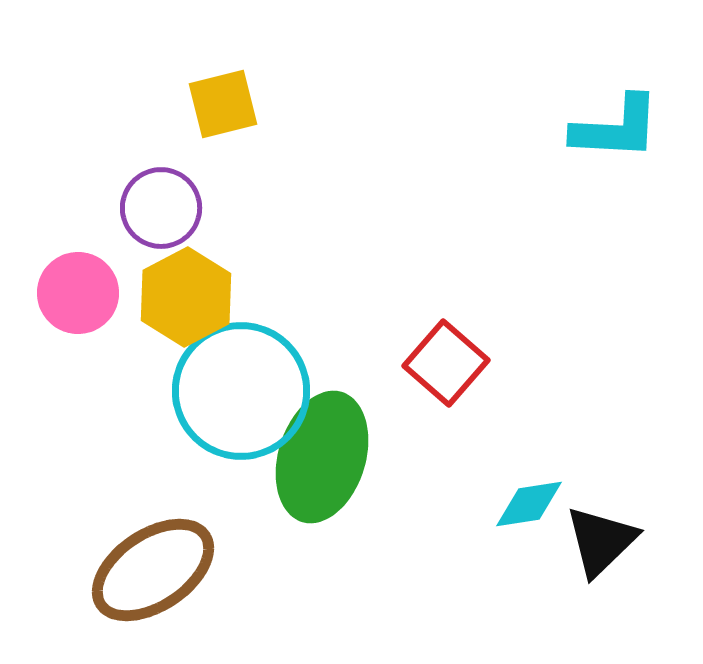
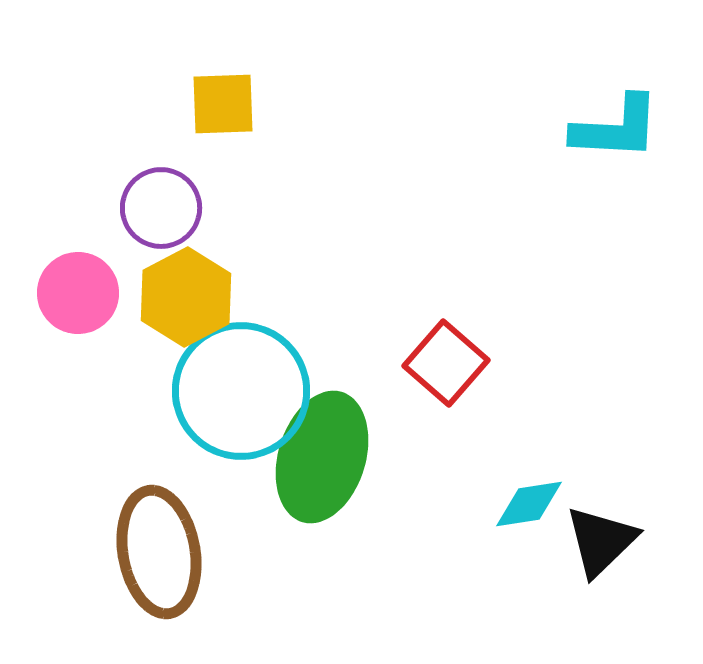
yellow square: rotated 12 degrees clockwise
brown ellipse: moved 6 px right, 18 px up; rotated 66 degrees counterclockwise
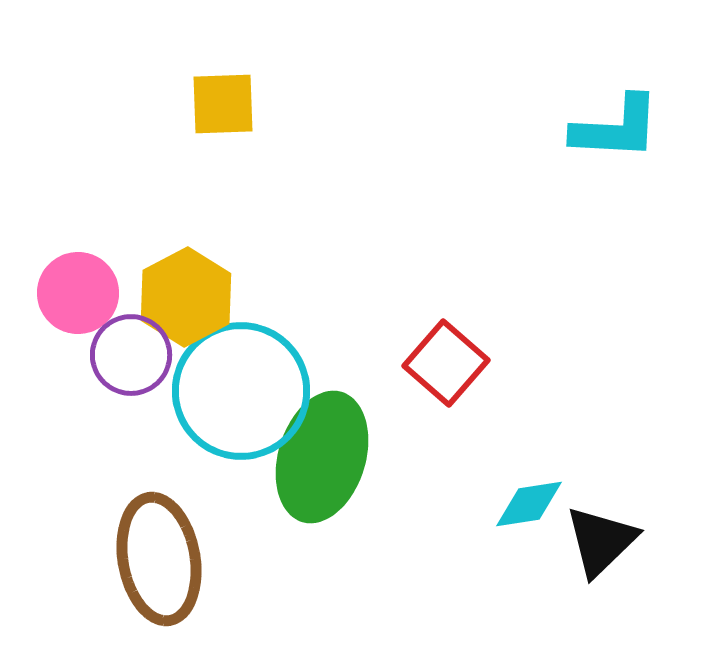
purple circle: moved 30 px left, 147 px down
brown ellipse: moved 7 px down
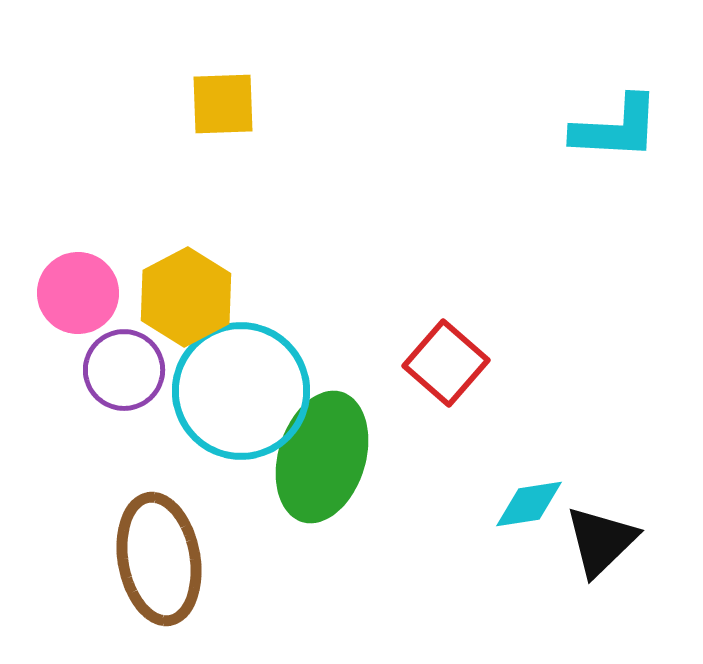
purple circle: moved 7 px left, 15 px down
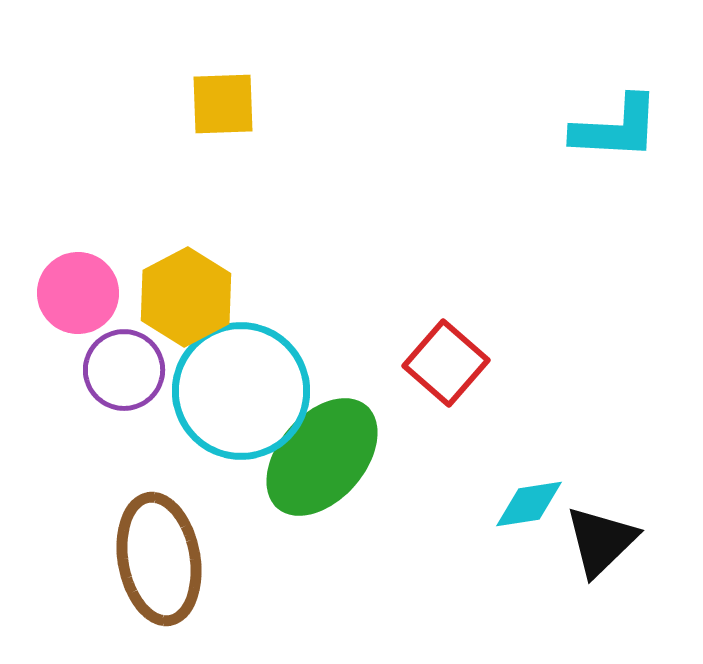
green ellipse: rotated 24 degrees clockwise
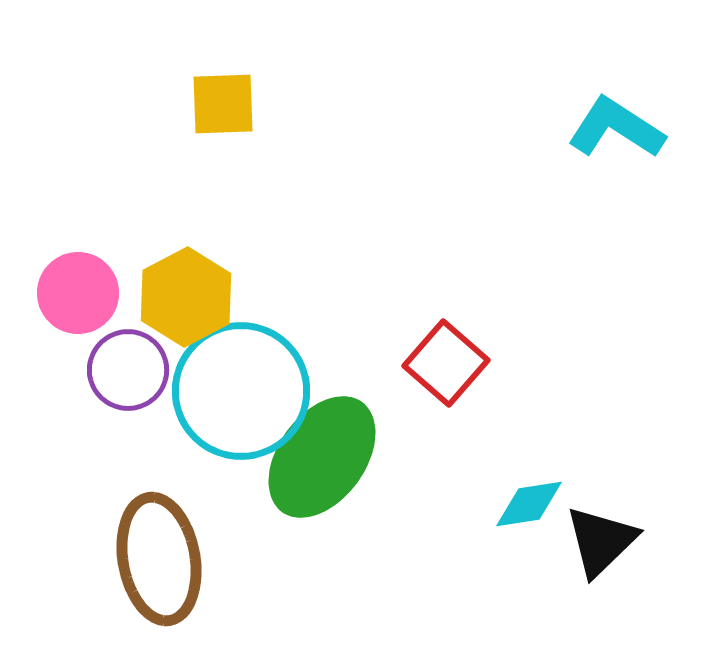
cyan L-shape: rotated 150 degrees counterclockwise
purple circle: moved 4 px right
green ellipse: rotated 5 degrees counterclockwise
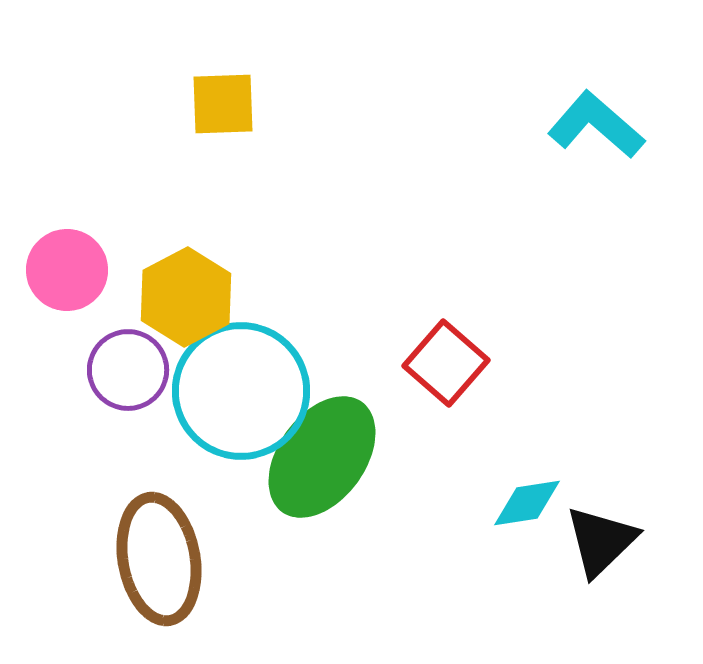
cyan L-shape: moved 20 px left, 3 px up; rotated 8 degrees clockwise
pink circle: moved 11 px left, 23 px up
cyan diamond: moved 2 px left, 1 px up
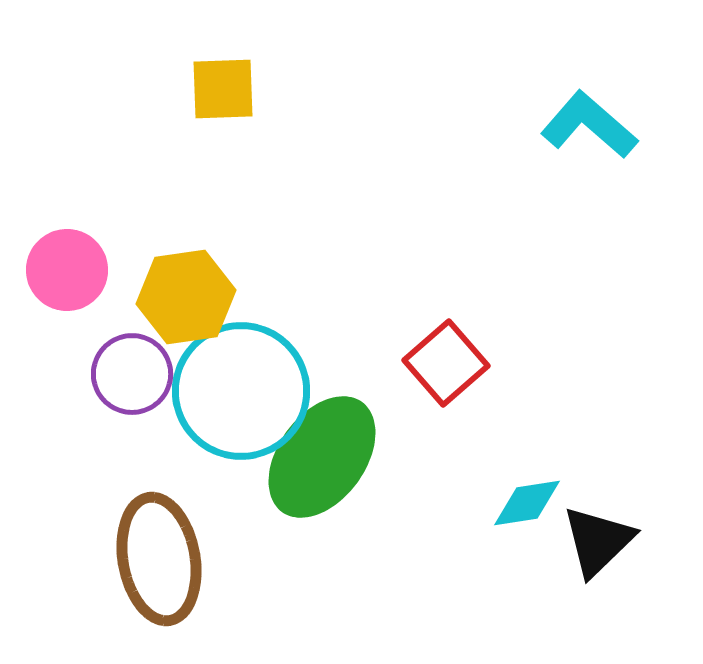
yellow square: moved 15 px up
cyan L-shape: moved 7 px left
yellow hexagon: rotated 20 degrees clockwise
red square: rotated 8 degrees clockwise
purple circle: moved 4 px right, 4 px down
black triangle: moved 3 px left
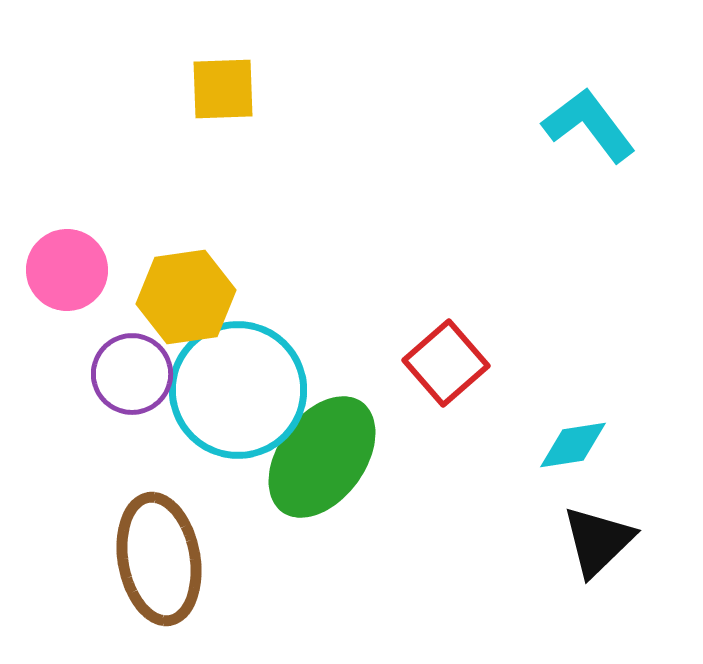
cyan L-shape: rotated 12 degrees clockwise
cyan circle: moved 3 px left, 1 px up
cyan diamond: moved 46 px right, 58 px up
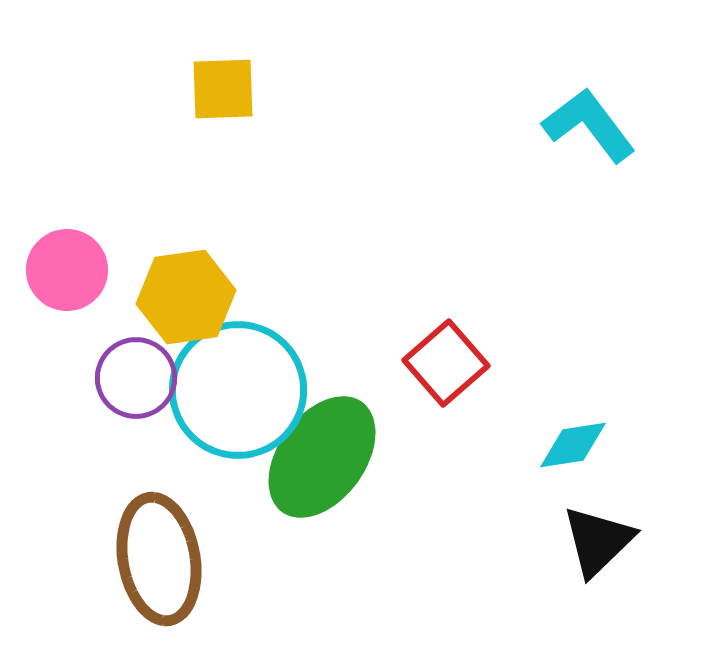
purple circle: moved 4 px right, 4 px down
